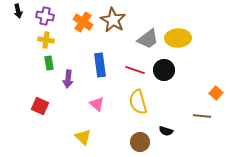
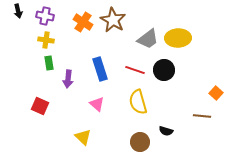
blue rectangle: moved 4 px down; rotated 10 degrees counterclockwise
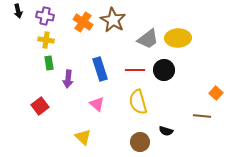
red line: rotated 18 degrees counterclockwise
red square: rotated 30 degrees clockwise
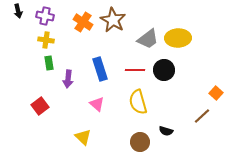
brown line: rotated 48 degrees counterclockwise
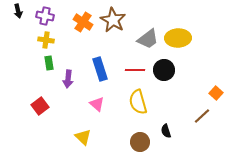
black semicircle: rotated 56 degrees clockwise
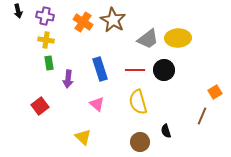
orange square: moved 1 px left, 1 px up; rotated 16 degrees clockwise
brown line: rotated 24 degrees counterclockwise
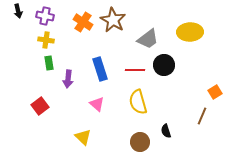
yellow ellipse: moved 12 px right, 6 px up
black circle: moved 5 px up
